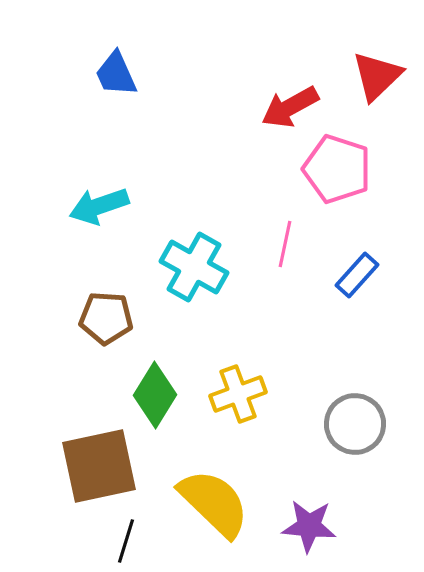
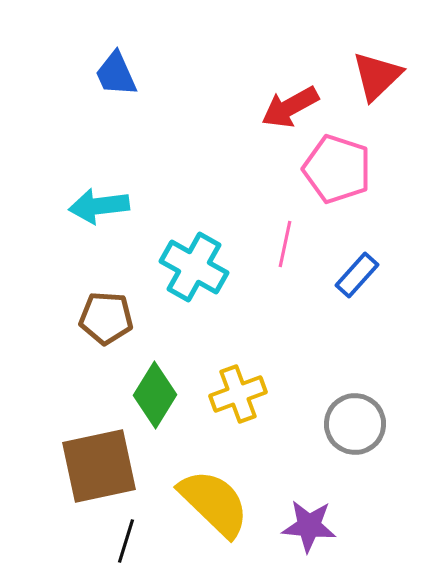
cyan arrow: rotated 12 degrees clockwise
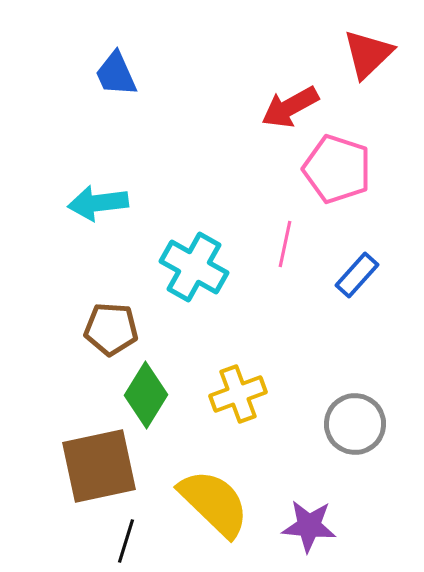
red triangle: moved 9 px left, 22 px up
cyan arrow: moved 1 px left, 3 px up
brown pentagon: moved 5 px right, 11 px down
green diamond: moved 9 px left
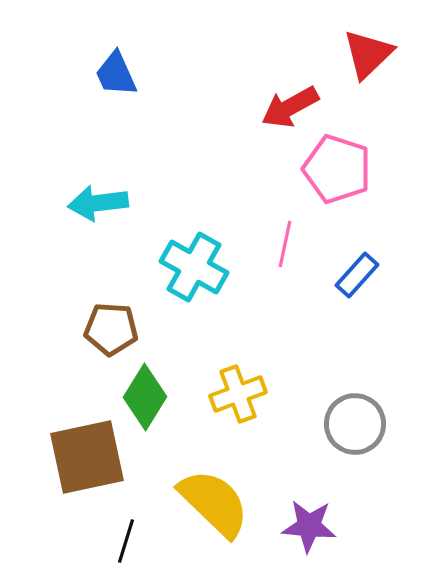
green diamond: moved 1 px left, 2 px down
brown square: moved 12 px left, 9 px up
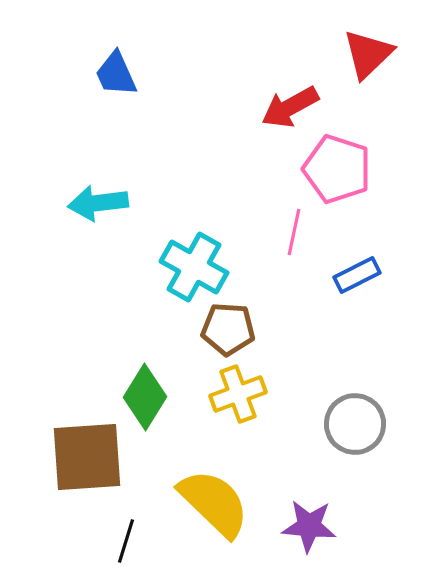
pink line: moved 9 px right, 12 px up
blue rectangle: rotated 21 degrees clockwise
brown pentagon: moved 117 px right
brown square: rotated 8 degrees clockwise
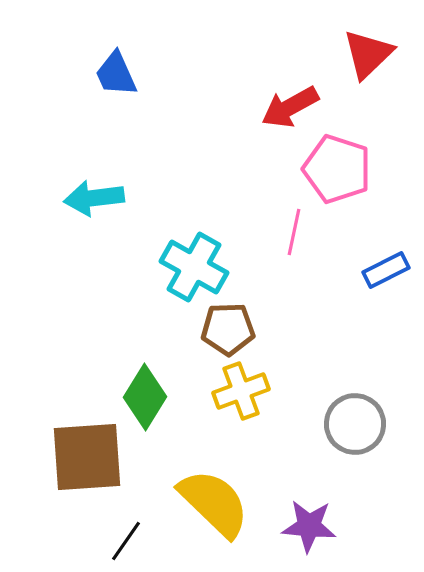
cyan arrow: moved 4 px left, 5 px up
blue rectangle: moved 29 px right, 5 px up
brown pentagon: rotated 6 degrees counterclockwise
yellow cross: moved 3 px right, 3 px up
black line: rotated 18 degrees clockwise
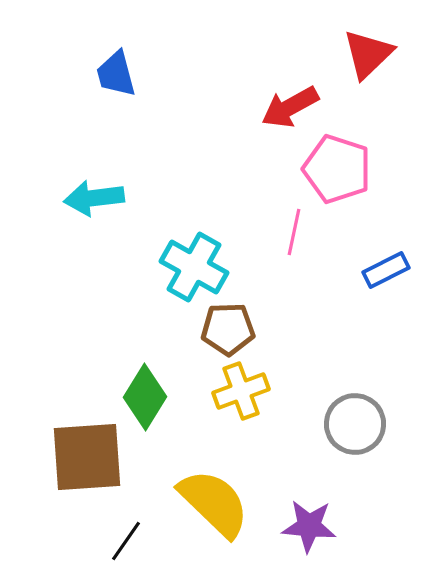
blue trapezoid: rotated 9 degrees clockwise
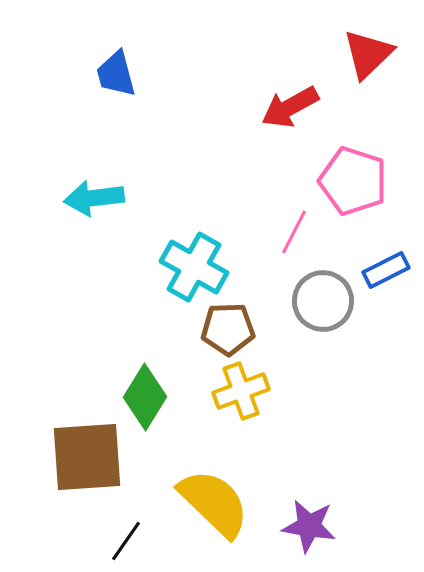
pink pentagon: moved 16 px right, 12 px down
pink line: rotated 15 degrees clockwise
gray circle: moved 32 px left, 123 px up
purple star: rotated 4 degrees clockwise
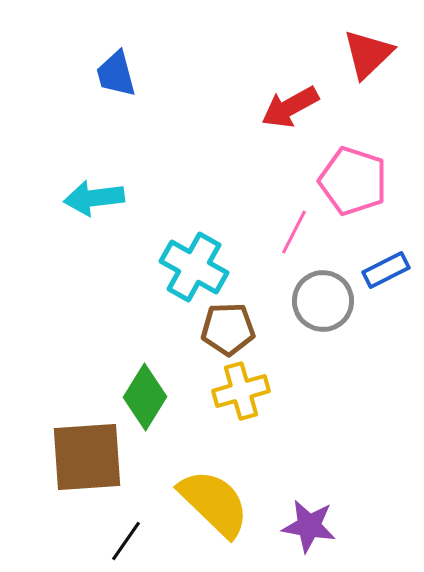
yellow cross: rotated 4 degrees clockwise
